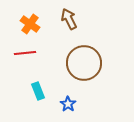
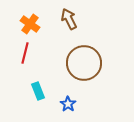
red line: rotated 70 degrees counterclockwise
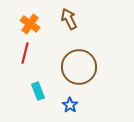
brown circle: moved 5 px left, 4 px down
blue star: moved 2 px right, 1 px down
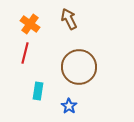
cyan rectangle: rotated 30 degrees clockwise
blue star: moved 1 px left, 1 px down
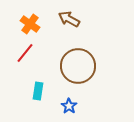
brown arrow: rotated 35 degrees counterclockwise
red line: rotated 25 degrees clockwise
brown circle: moved 1 px left, 1 px up
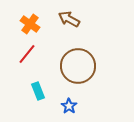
red line: moved 2 px right, 1 px down
cyan rectangle: rotated 30 degrees counterclockwise
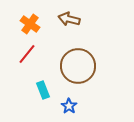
brown arrow: rotated 15 degrees counterclockwise
cyan rectangle: moved 5 px right, 1 px up
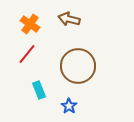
cyan rectangle: moved 4 px left
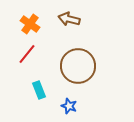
blue star: rotated 14 degrees counterclockwise
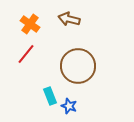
red line: moved 1 px left
cyan rectangle: moved 11 px right, 6 px down
